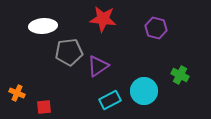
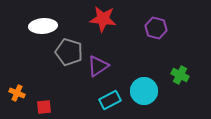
gray pentagon: rotated 24 degrees clockwise
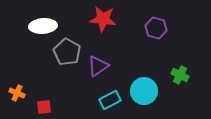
gray pentagon: moved 2 px left; rotated 12 degrees clockwise
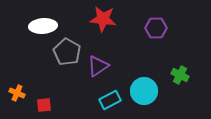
purple hexagon: rotated 15 degrees counterclockwise
red square: moved 2 px up
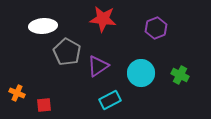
purple hexagon: rotated 20 degrees counterclockwise
cyan circle: moved 3 px left, 18 px up
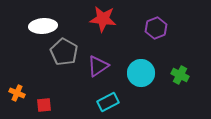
gray pentagon: moved 3 px left
cyan rectangle: moved 2 px left, 2 px down
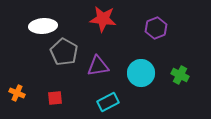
purple triangle: rotated 25 degrees clockwise
red square: moved 11 px right, 7 px up
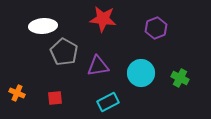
green cross: moved 3 px down
